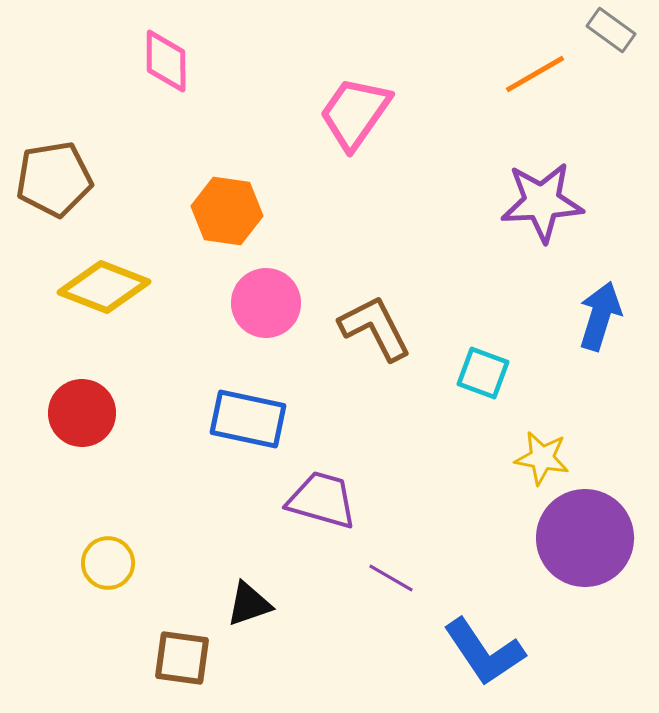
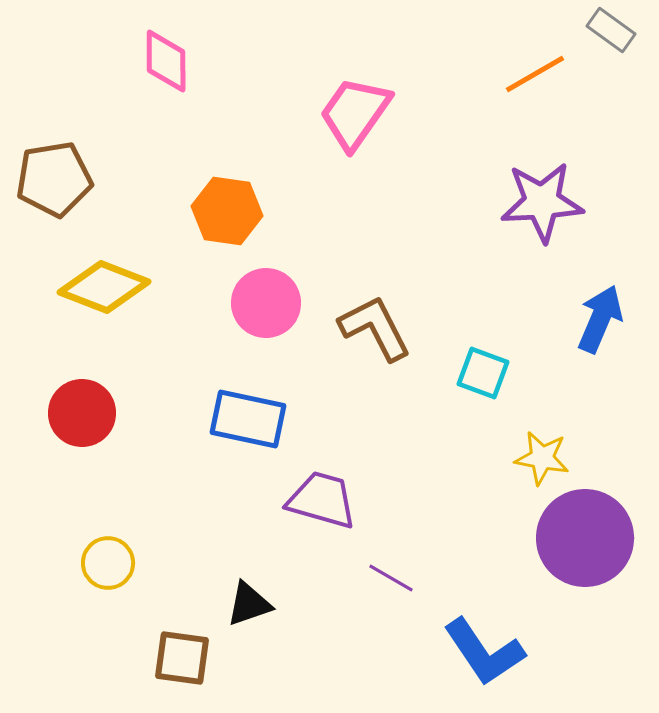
blue arrow: moved 3 px down; rotated 6 degrees clockwise
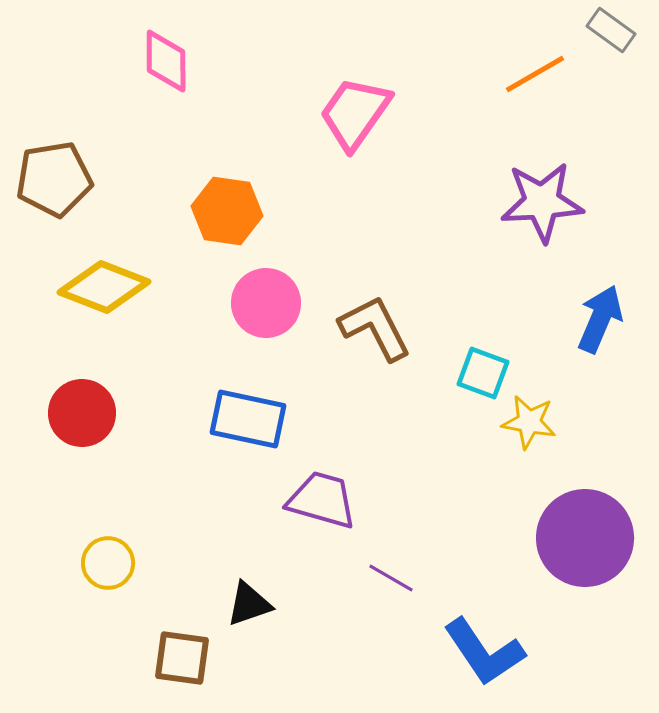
yellow star: moved 13 px left, 36 px up
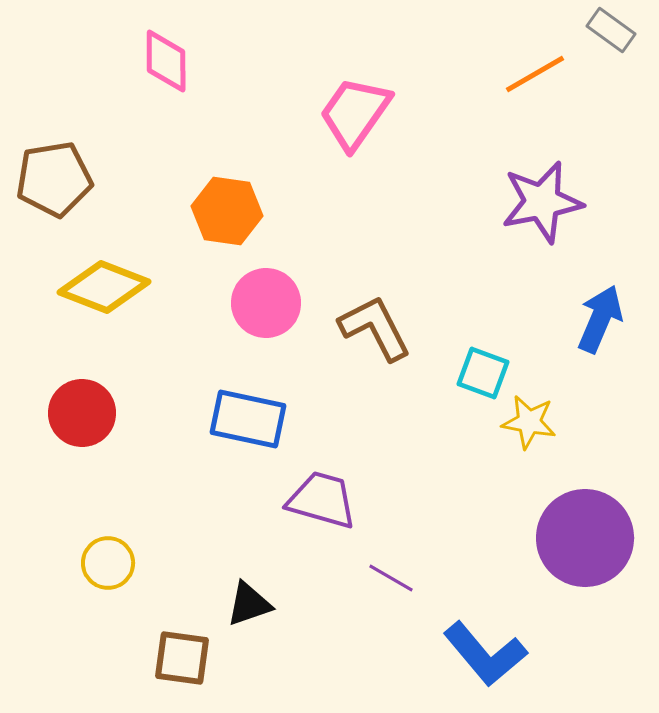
purple star: rotated 8 degrees counterclockwise
blue L-shape: moved 1 px right, 2 px down; rotated 6 degrees counterclockwise
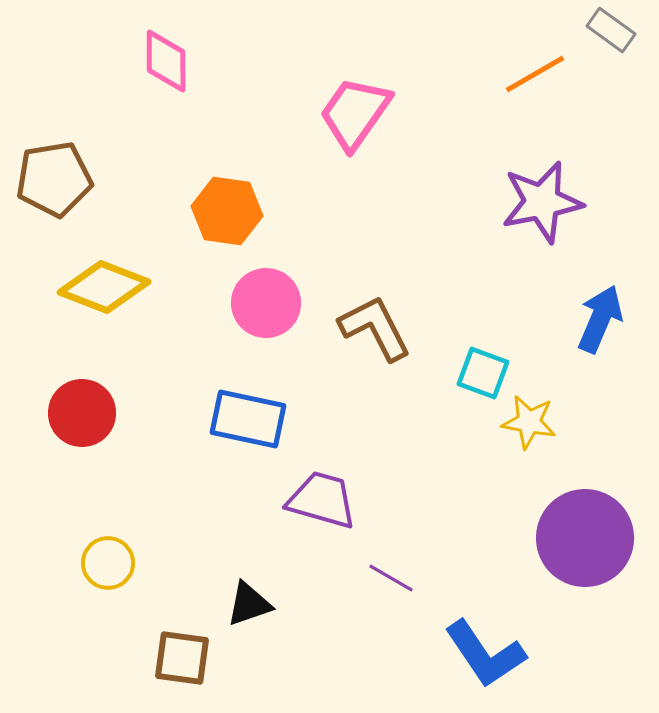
blue L-shape: rotated 6 degrees clockwise
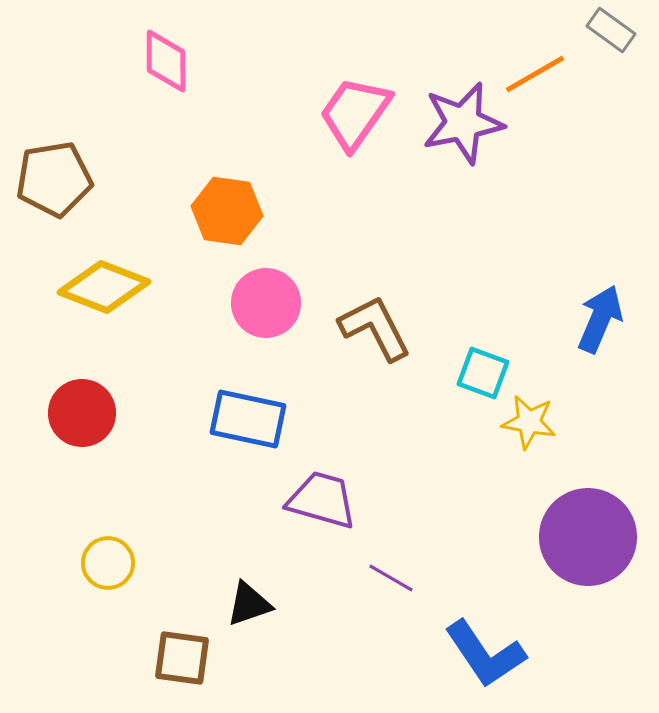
purple star: moved 79 px left, 79 px up
purple circle: moved 3 px right, 1 px up
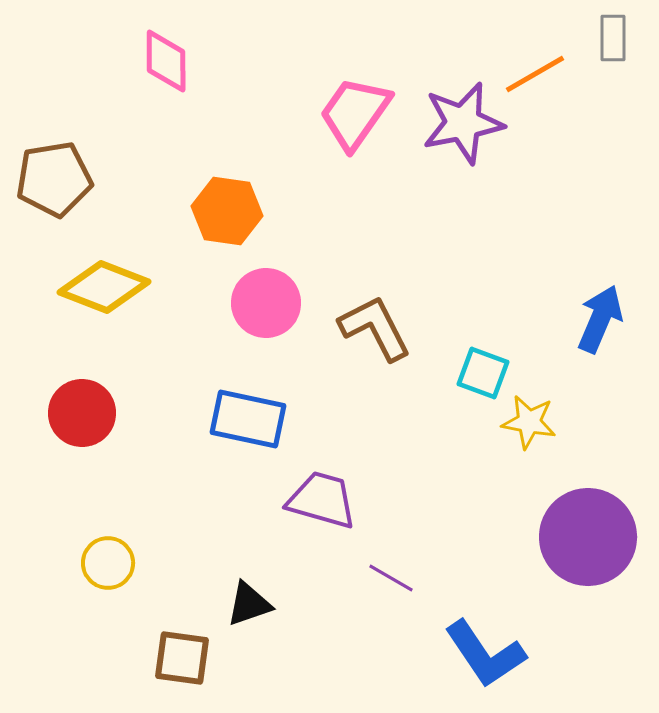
gray rectangle: moved 2 px right, 8 px down; rotated 54 degrees clockwise
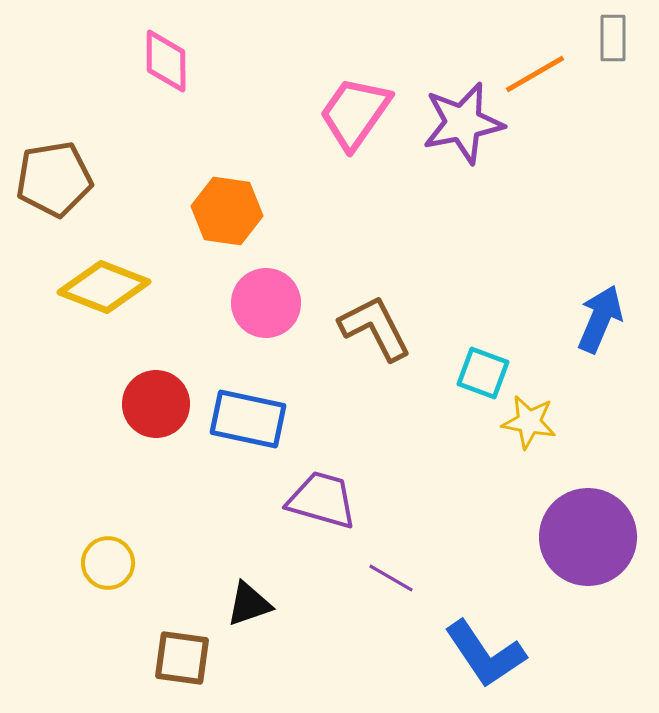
red circle: moved 74 px right, 9 px up
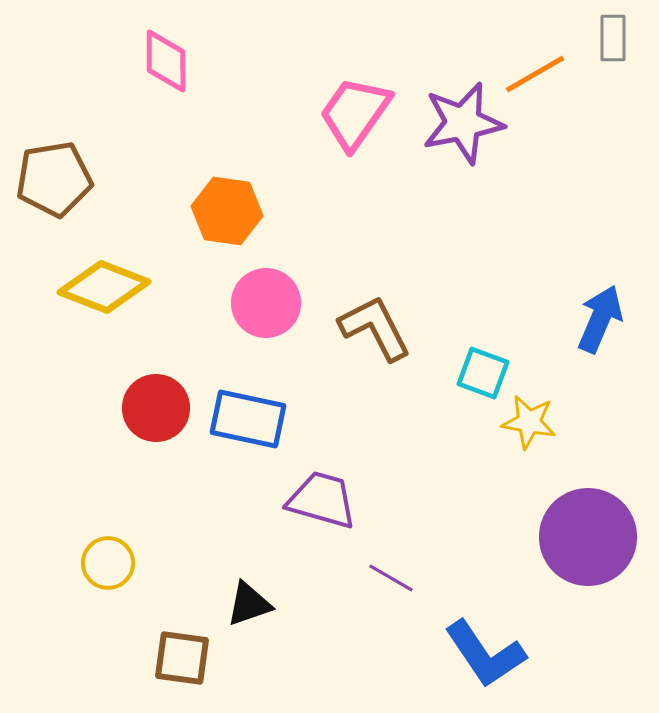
red circle: moved 4 px down
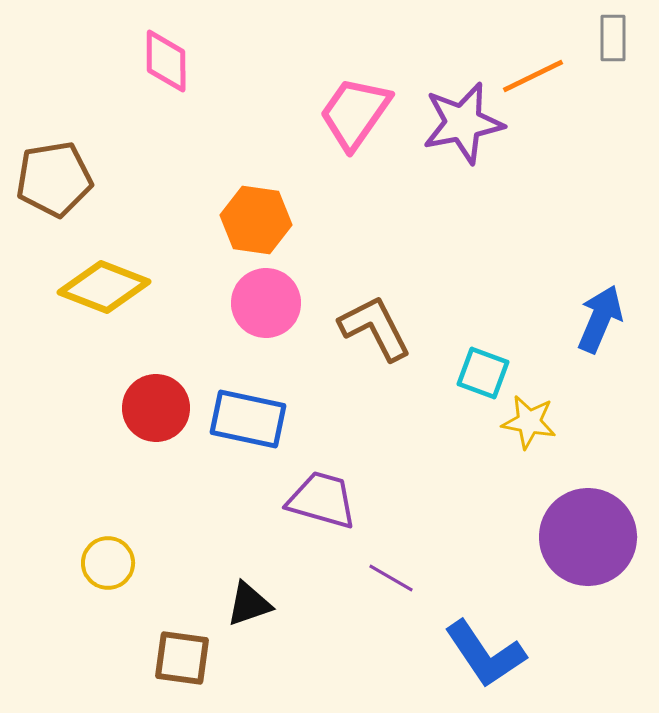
orange line: moved 2 px left, 2 px down; rotated 4 degrees clockwise
orange hexagon: moved 29 px right, 9 px down
